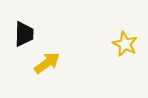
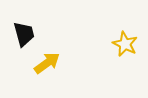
black trapezoid: rotated 16 degrees counterclockwise
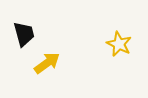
yellow star: moved 6 px left
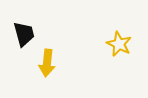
yellow arrow: rotated 132 degrees clockwise
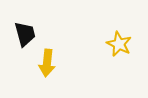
black trapezoid: moved 1 px right
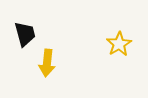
yellow star: rotated 15 degrees clockwise
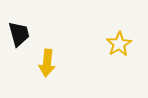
black trapezoid: moved 6 px left
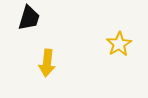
black trapezoid: moved 10 px right, 16 px up; rotated 32 degrees clockwise
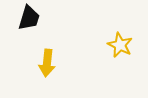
yellow star: moved 1 px right, 1 px down; rotated 15 degrees counterclockwise
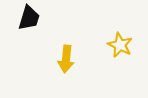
yellow arrow: moved 19 px right, 4 px up
